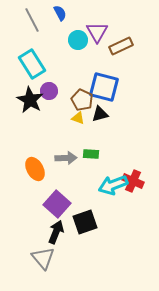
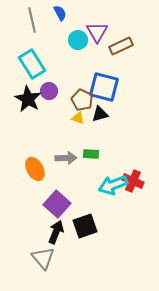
gray line: rotated 15 degrees clockwise
black star: moved 2 px left, 1 px up
black square: moved 4 px down
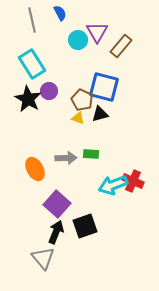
brown rectangle: rotated 25 degrees counterclockwise
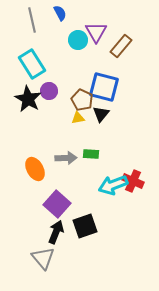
purple triangle: moved 1 px left
black triangle: moved 1 px right; rotated 36 degrees counterclockwise
yellow triangle: rotated 32 degrees counterclockwise
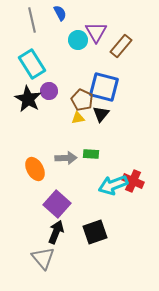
black square: moved 10 px right, 6 px down
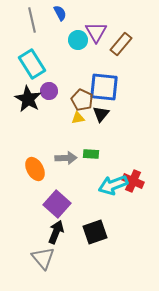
brown rectangle: moved 2 px up
blue square: rotated 8 degrees counterclockwise
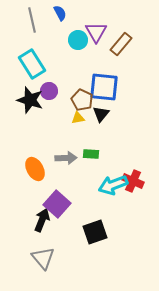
black star: moved 2 px right, 1 px down; rotated 12 degrees counterclockwise
black arrow: moved 14 px left, 12 px up
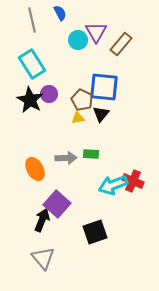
purple circle: moved 3 px down
black star: rotated 12 degrees clockwise
